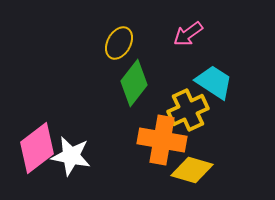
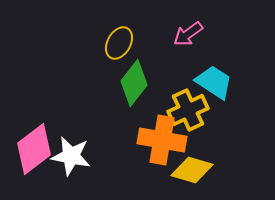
pink diamond: moved 3 px left, 1 px down
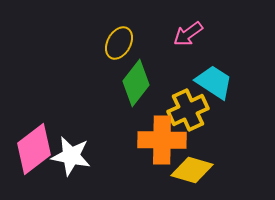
green diamond: moved 2 px right
orange cross: rotated 9 degrees counterclockwise
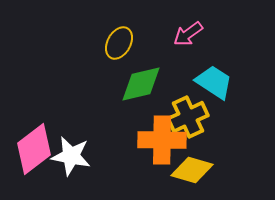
green diamond: moved 5 px right, 1 px down; rotated 39 degrees clockwise
yellow cross: moved 7 px down
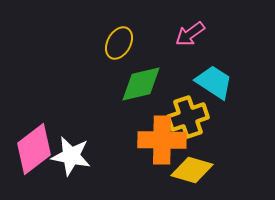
pink arrow: moved 2 px right
yellow cross: rotated 6 degrees clockwise
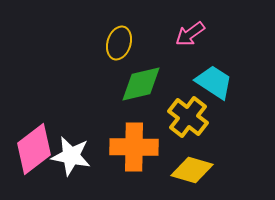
yellow ellipse: rotated 12 degrees counterclockwise
yellow cross: rotated 33 degrees counterclockwise
orange cross: moved 28 px left, 7 px down
